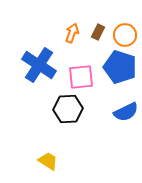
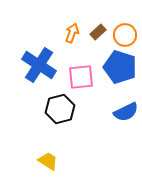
brown rectangle: rotated 21 degrees clockwise
black hexagon: moved 8 px left; rotated 12 degrees counterclockwise
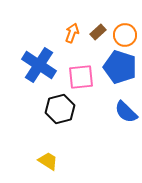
blue semicircle: rotated 70 degrees clockwise
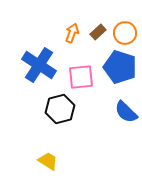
orange circle: moved 2 px up
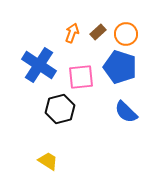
orange circle: moved 1 px right, 1 px down
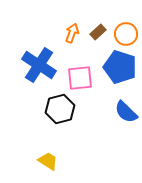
pink square: moved 1 px left, 1 px down
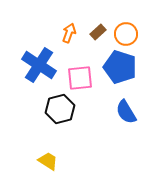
orange arrow: moved 3 px left
blue semicircle: rotated 15 degrees clockwise
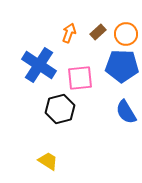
blue pentagon: moved 2 px right, 1 px up; rotated 16 degrees counterclockwise
